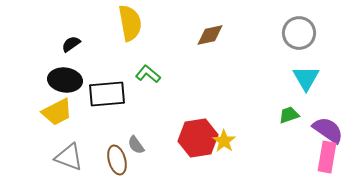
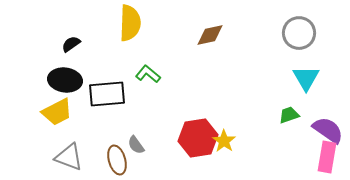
yellow semicircle: rotated 12 degrees clockwise
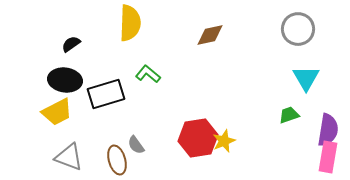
gray circle: moved 1 px left, 4 px up
black rectangle: moved 1 px left; rotated 12 degrees counterclockwise
purple semicircle: rotated 64 degrees clockwise
yellow star: rotated 15 degrees clockwise
pink rectangle: moved 1 px right
